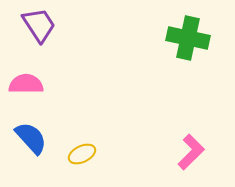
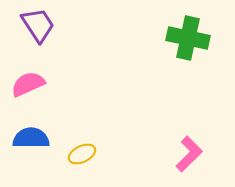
purple trapezoid: moved 1 px left
pink semicircle: moved 2 px right; rotated 24 degrees counterclockwise
blue semicircle: rotated 48 degrees counterclockwise
pink L-shape: moved 2 px left, 2 px down
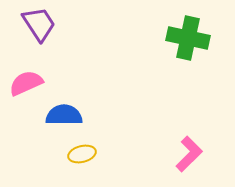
purple trapezoid: moved 1 px right, 1 px up
pink semicircle: moved 2 px left, 1 px up
blue semicircle: moved 33 px right, 23 px up
yellow ellipse: rotated 12 degrees clockwise
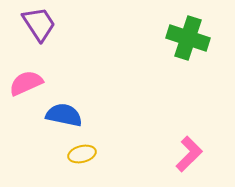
green cross: rotated 6 degrees clockwise
blue semicircle: rotated 12 degrees clockwise
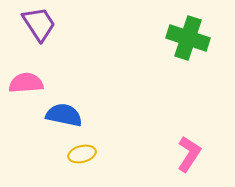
pink semicircle: rotated 20 degrees clockwise
pink L-shape: rotated 12 degrees counterclockwise
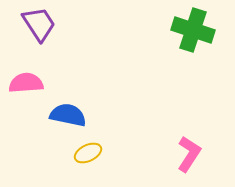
green cross: moved 5 px right, 8 px up
blue semicircle: moved 4 px right
yellow ellipse: moved 6 px right, 1 px up; rotated 12 degrees counterclockwise
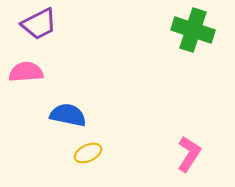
purple trapezoid: rotated 96 degrees clockwise
pink semicircle: moved 11 px up
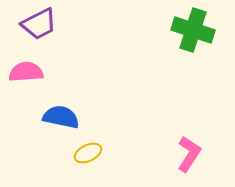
blue semicircle: moved 7 px left, 2 px down
